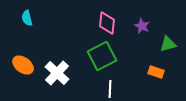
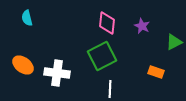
green triangle: moved 6 px right, 2 px up; rotated 12 degrees counterclockwise
white cross: rotated 35 degrees counterclockwise
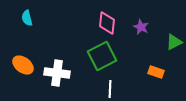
purple star: moved 1 px left, 1 px down
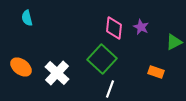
pink diamond: moved 7 px right, 5 px down
green square: moved 3 px down; rotated 20 degrees counterclockwise
orange ellipse: moved 2 px left, 2 px down
white cross: rotated 35 degrees clockwise
white line: rotated 18 degrees clockwise
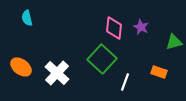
green triangle: rotated 12 degrees clockwise
orange rectangle: moved 3 px right
white line: moved 15 px right, 7 px up
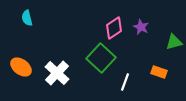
pink diamond: rotated 50 degrees clockwise
green square: moved 1 px left, 1 px up
